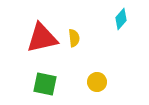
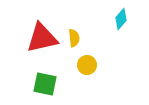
yellow circle: moved 10 px left, 17 px up
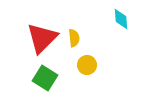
cyan diamond: rotated 45 degrees counterclockwise
red triangle: rotated 32 degrees counterclockwise
green square: moved 6 px up; rotated 20 degrees clockwise
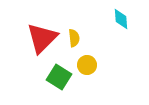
green square: moved 14 px right, 1 px up
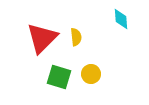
yellow semicircle: moved 2 px right, 1 px up
yellow circle: moved 4 px right, 9 px down
green square: rotated 15 degrees counterclockwise
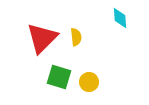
cyan diamond: moved 1 px left, 1 px up
yellow circle: moved 2 px left, 8 px down
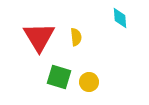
red triangle: moved 3 px left, 1 px up; rotated 16 degrees counterclockwise
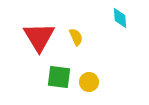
yellow semicircle: rotated 18 degrees counterclockwise
green square: rotated 10 degrees counterclockwise
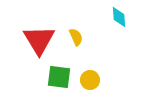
cyan diamond: moved 1 px left, 1 px up
red triangle: moved 3 px down
yellow circle: moved 1 px right, 2 px up
